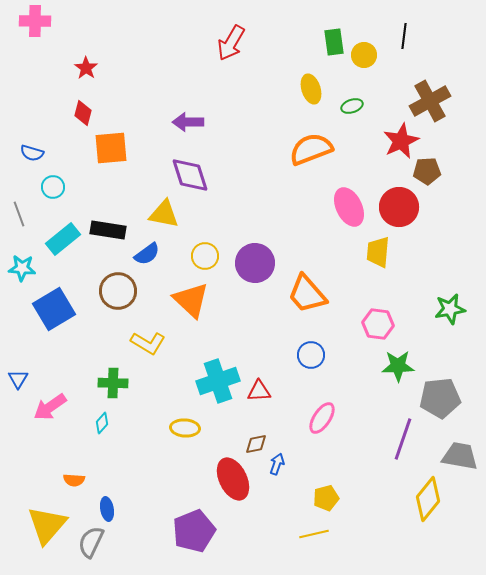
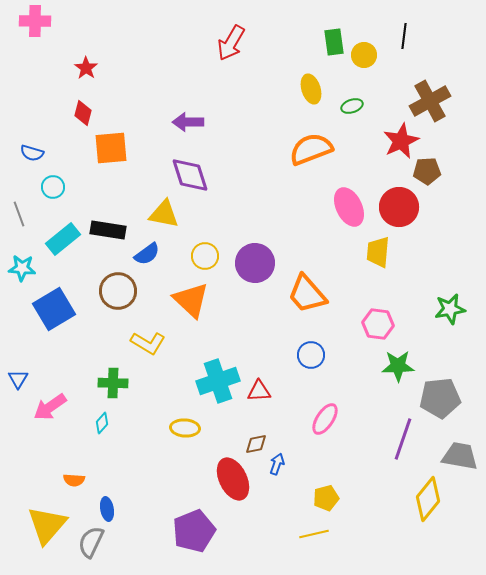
pink ellipse at (322, 418): moved 3 px right, 1 px down
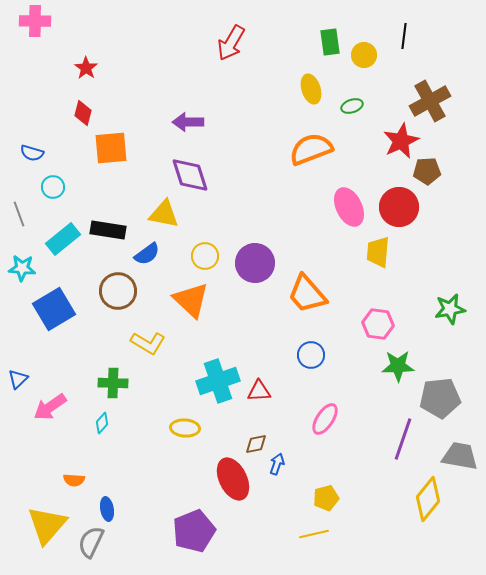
green rectangle at (334, 42): moved 4 px left
blue triangle at (18, 379): rotated 15 degrees clockwise
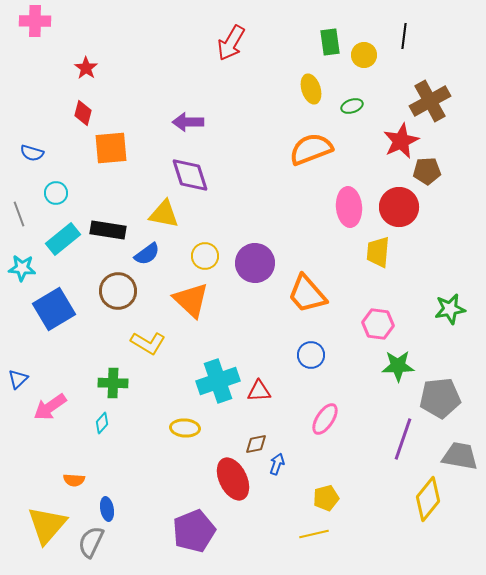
cyan circle at (53, 187): moved 3 px right, 6 px down
pink ellipse at (349, 207): rotated 21 degrees clockwise
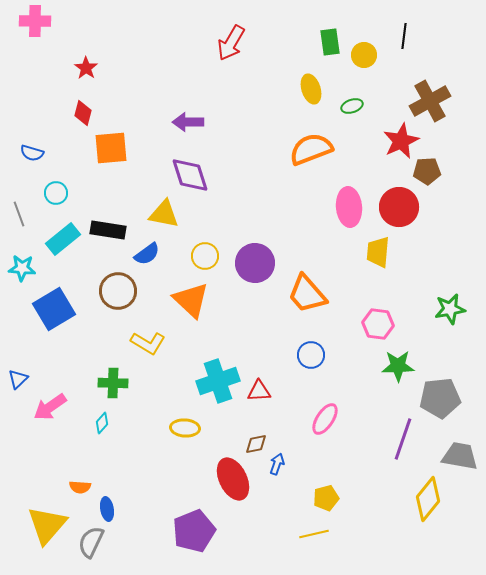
orange semicircle at (74, 480): moved 6 px right, 7 px down
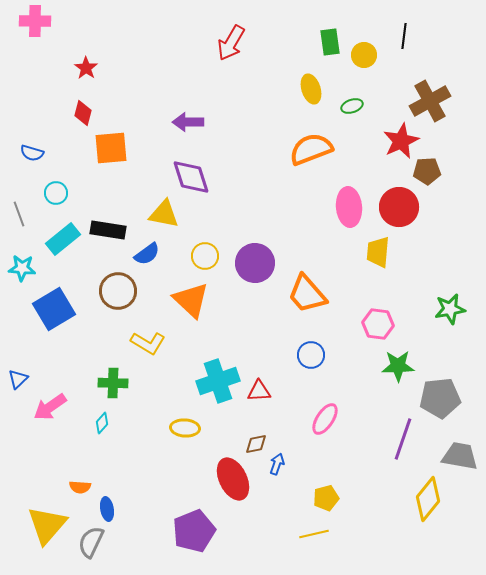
purple diamond at (190, 175): moved 1 px right, 2 px down
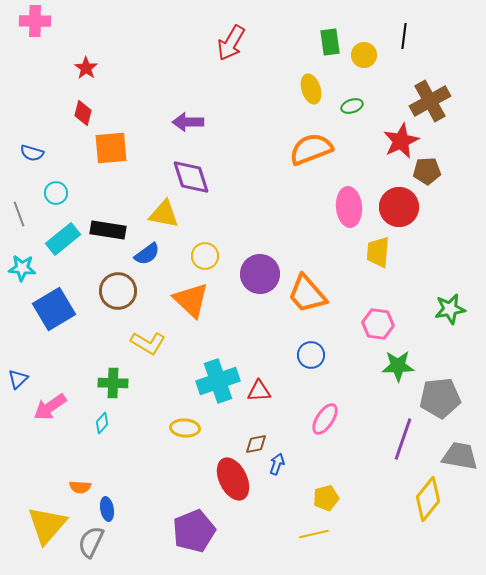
purple circle at (255, 263): moved 5 px right, 11 px down
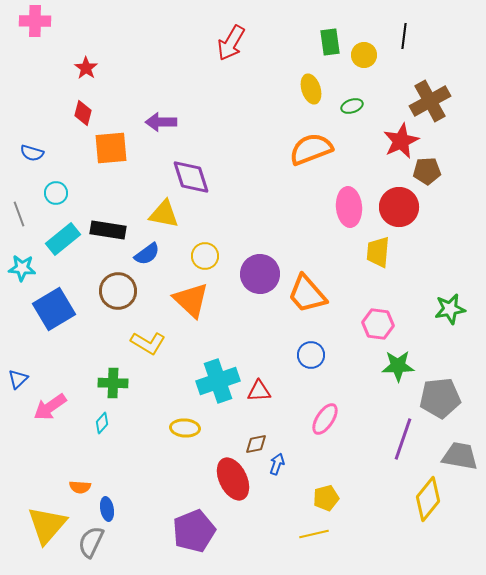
purple arrow at (188, 122): moved 27 px left
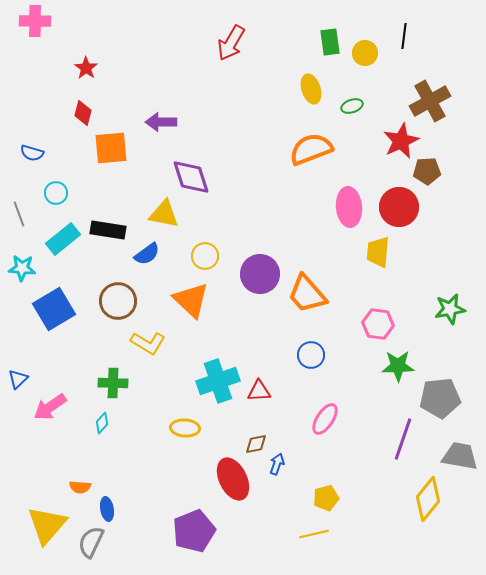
yellow circle at (364, 55): moved 1 px right, 2 px up
brown circle at (118, 291): moved 10 px down
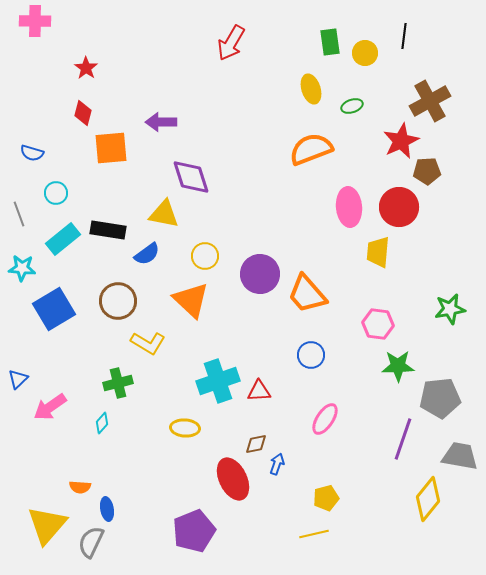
green cross at (113, 383): moved 5 px right; rotated 16 degrees counterclockwise
